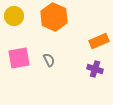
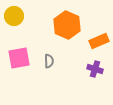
orange hexagon: moved 13 px right, 8 px down
gray semicircle: moved 1 px down; rotated 24 degrees clockwise
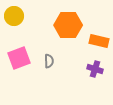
orange hexagon: moved 1 px right; rotated 24 degrees counterclockwise
orange rectangle: rotated 36 degrees clockwise
pink square: rotated 10 degrees counterclockwise
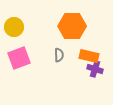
yellow circle: moved 11 px down
orange hexagon: moved 4 px right, 1 px down
orange rectangle: moved 10 px left, 15 px down
gray semicircle: moved 10 px right, 6 px up
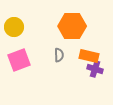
pink square: moved 2 px down
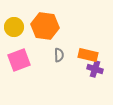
orange hexagon: moved 27 px left; rotated 8 degrees clockwise
orange rectangle: moved 1 px left, 1 px up
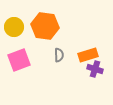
orange rectangle: rotated 30 degrees counterclockwise
